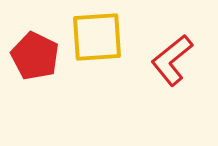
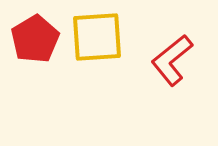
red pentagon: moved 17 px up; rotated 15 degrees clockwise
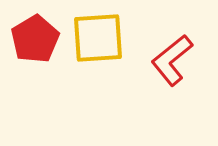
yellow square: moved 1 px right, 1 px down
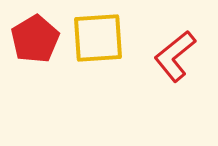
red L-shape: moved 3 px right, 4 px up
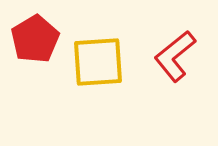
yellow square: moved 24 px down
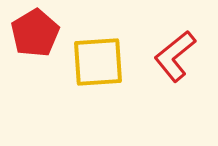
red pentagon: moved 6 px up
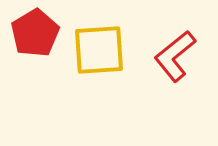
yellow square: moved 1 px right, 12 px up
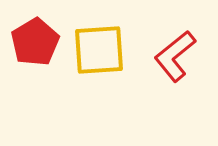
red pentagon: moved 9 px down
